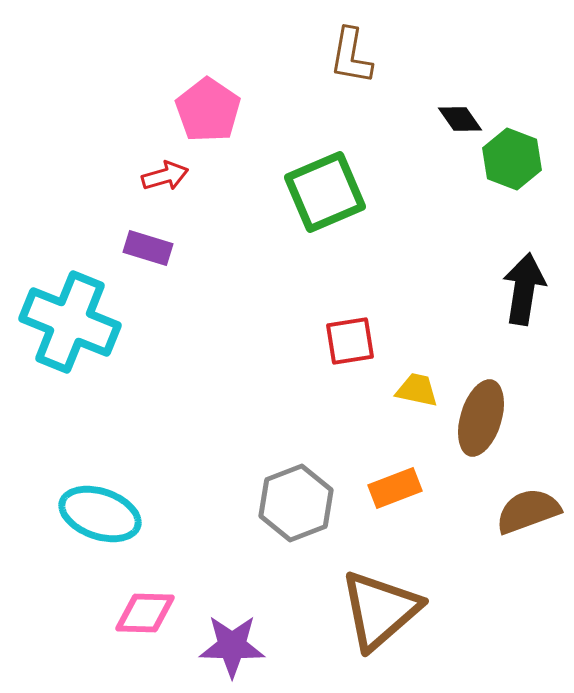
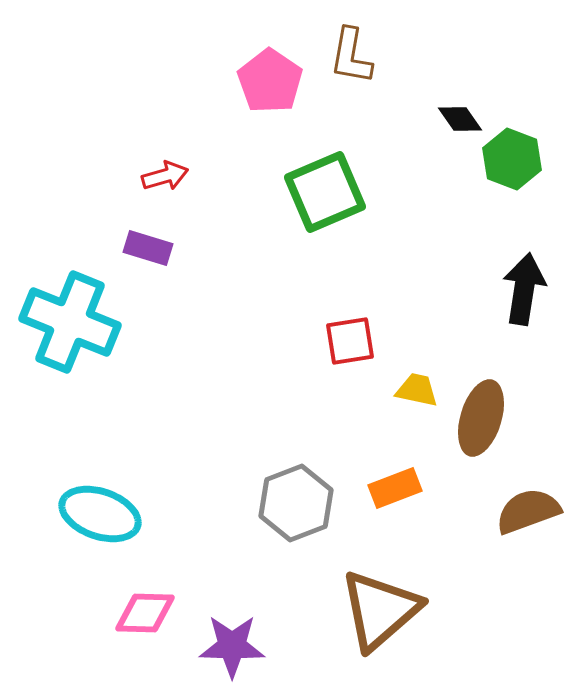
pink pentagon: moved 62 px right, 29 px up
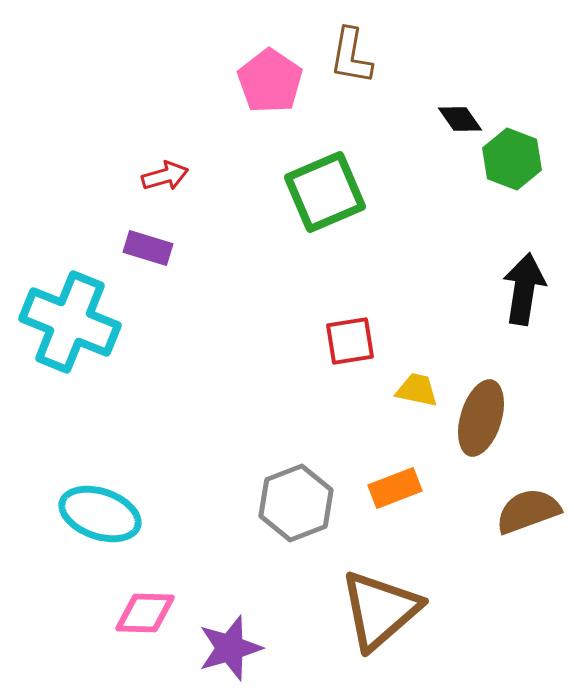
purple star: moved 2 px left, 2 px down; rotated 18 degrees counterclockwise
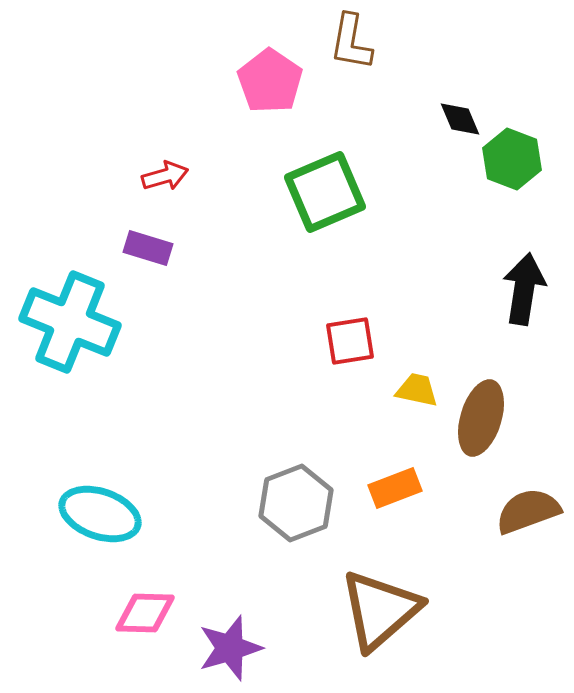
brown L-shape: moved 14 px up
black diamond: rotated 12 degrees clockwise
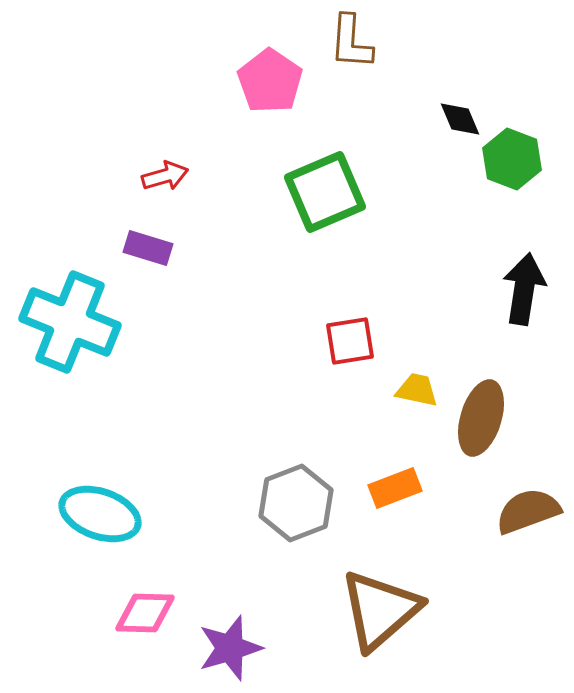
brown L-shape: rotated 6 degrees counterclockwise
